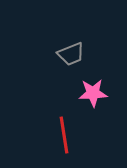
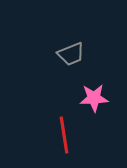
pink star: moved 1 px right, 5 px down
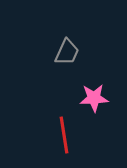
gray trapezoid: moved 4 px left, 2 px up; rotated 44 degrees counterclockwise
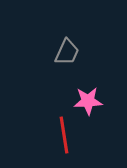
pink star: moved 6 px left, 3 px down
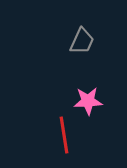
gray trapezoid: moved 15 px right, 11 px up
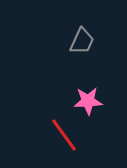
red line: rotated 27 degrees counterclockwise
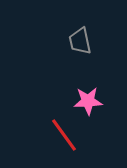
gray trapezoid: moved 2 px left; rotated 144 degrees clockwise
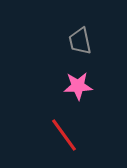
pink star: moved 10 px left, 15 px up
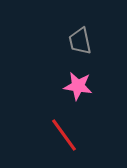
pink star: rotated 12 degrees clockwise
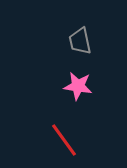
red line: moved 5 px down
